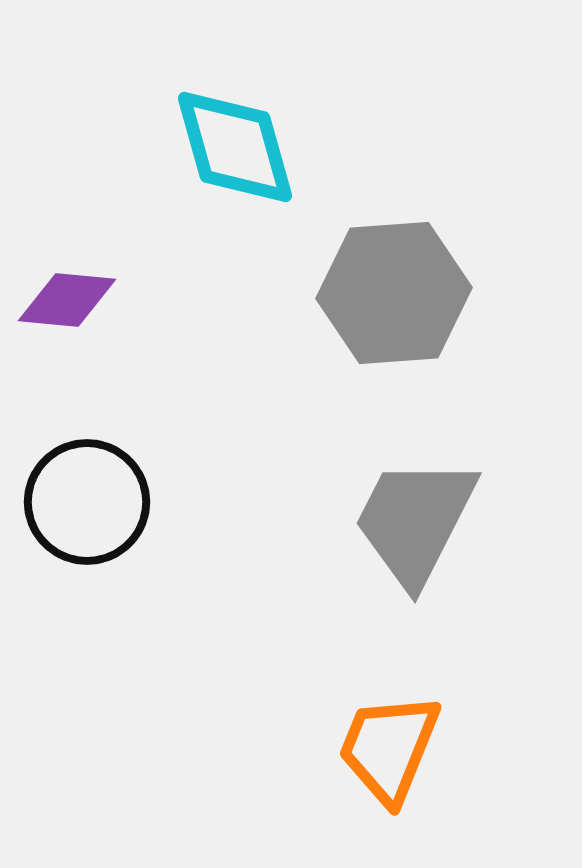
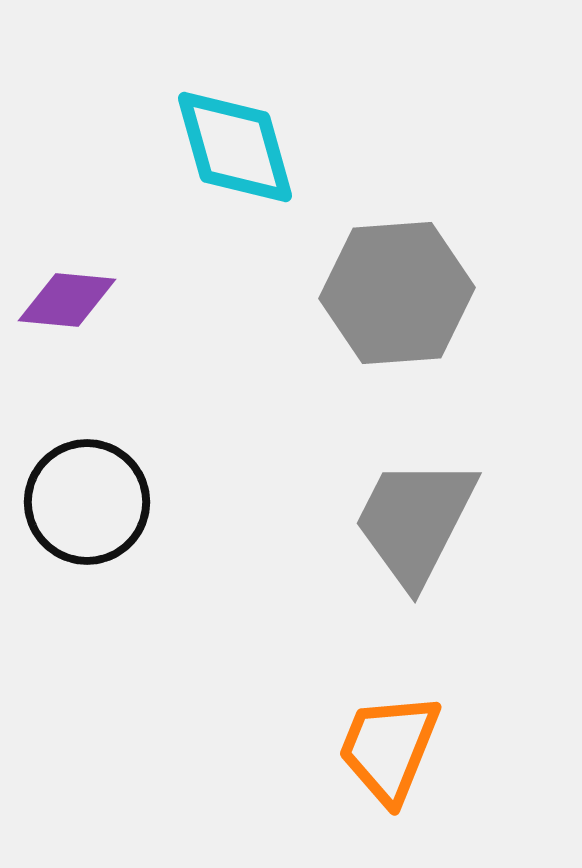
gray hexagon: moved 3 px right
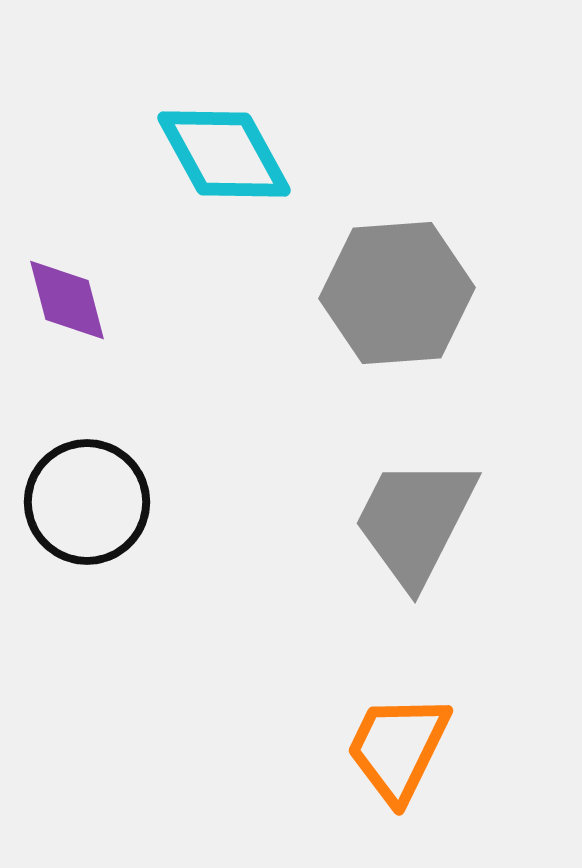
cyan diamond: moved 11 px left, 7 px down; rotated 13 degrees counterclockwise
purple diamond: rotated 70 degrees clockwise
orange trapezoid: moved 9 px right; rotated 4 degrees clockwise
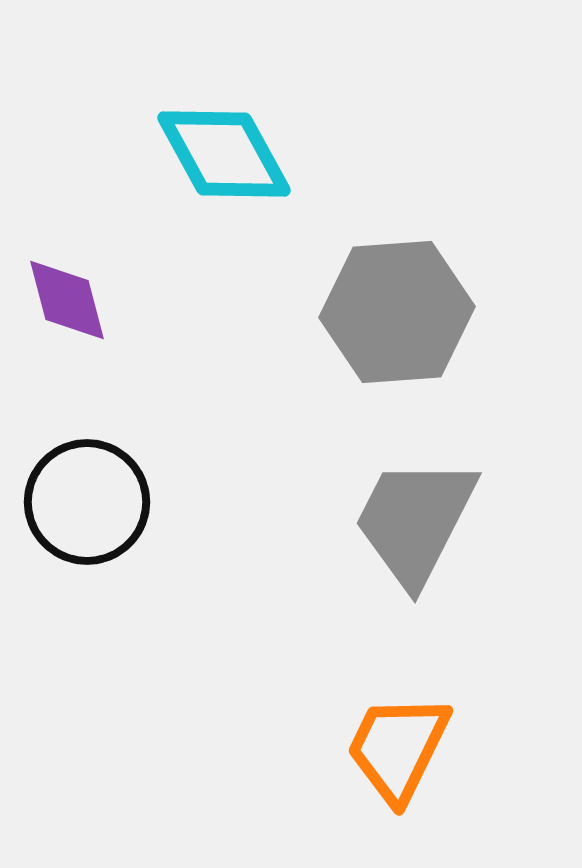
gray hexagon: moved 19 px down
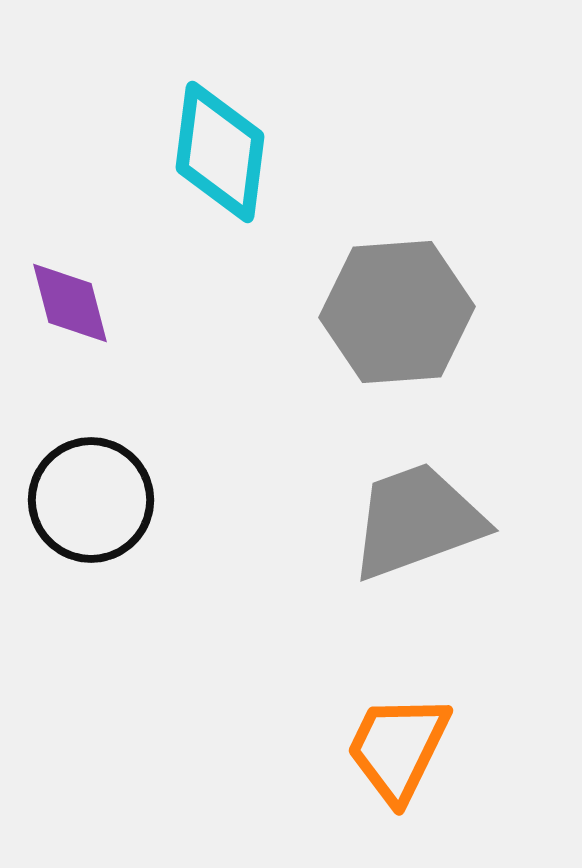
cyan diamond: moved 4 px left, 2 px up; rotated 36 degrees clockwise
purple diamond: moved 3 px right, 3 px down
black circle: moved 4 px right, 2 px up
gray trapezoid: moved 2 px right; rotated 43 degrees clockwise
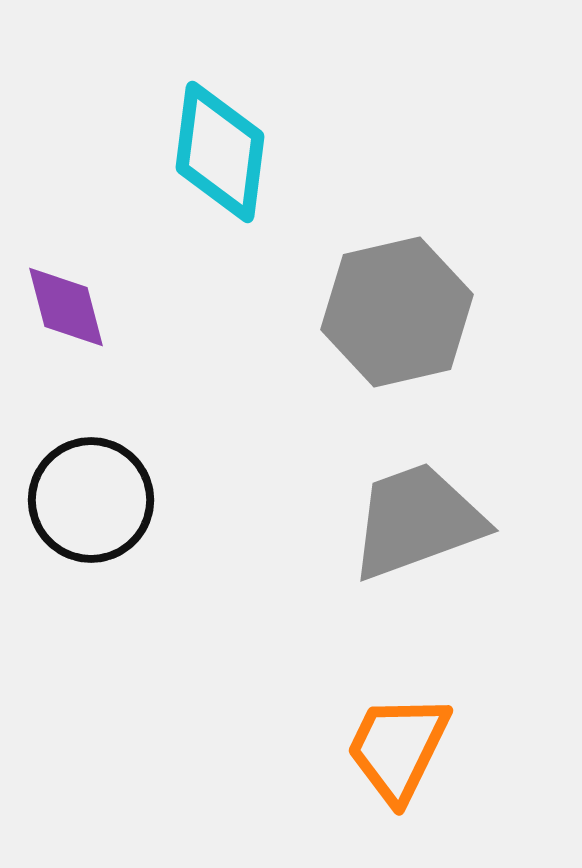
purple diamond: moved 4 px left, 4 px down
gray hexagon: rotated 9 degrees counterclockwise
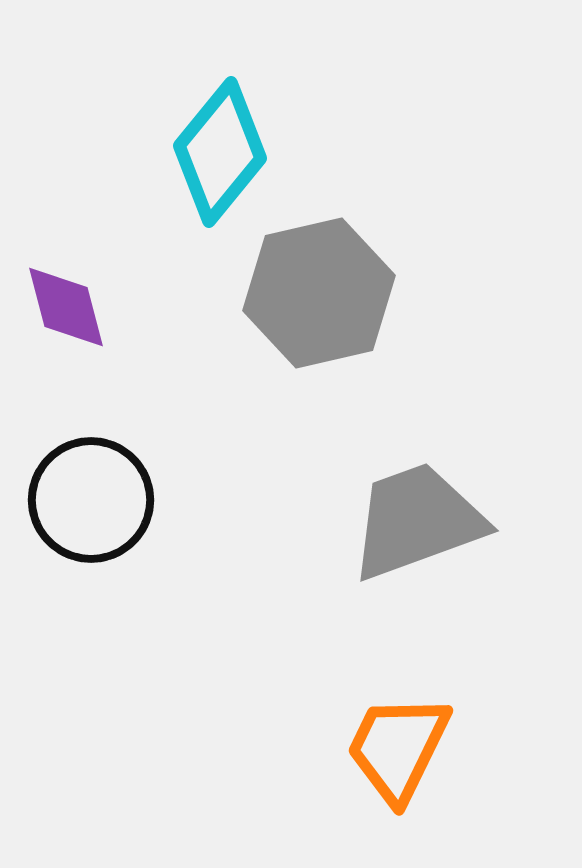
cyan diamond: rotated 32 degrees clockwise
gray hexagon: moved 78 px left, 19 px up
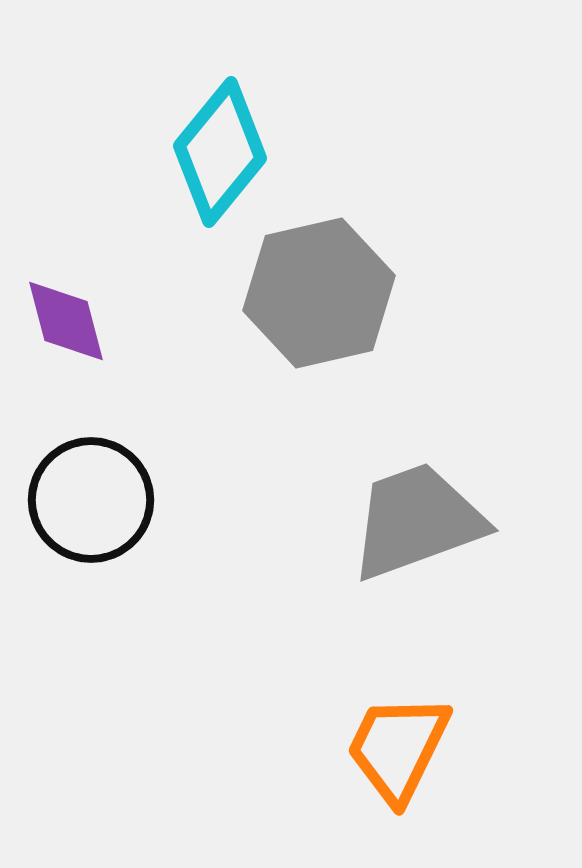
purple diamond: moved 14 px down
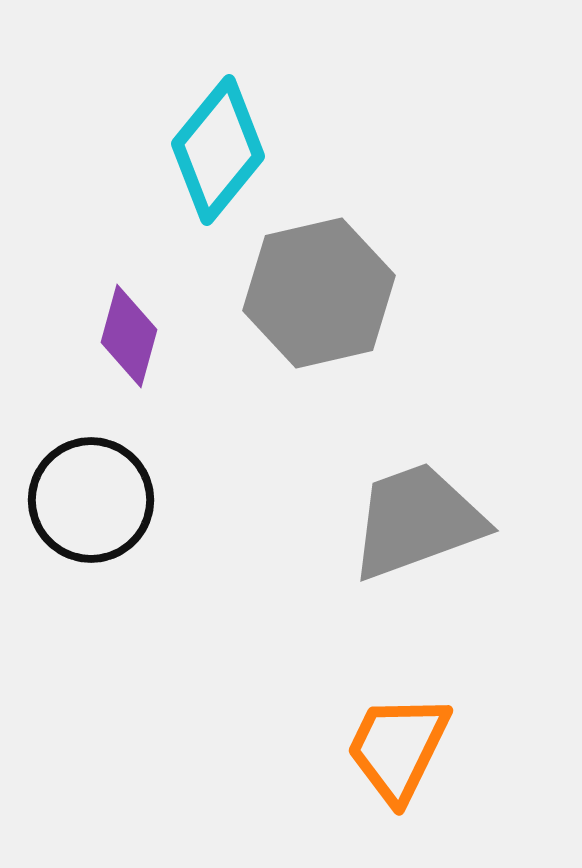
cyan diamond: moved 2 px left, 2 px up
purple diamond: moved 63 px right, 15 px down; rotated 30 degrees clockwise
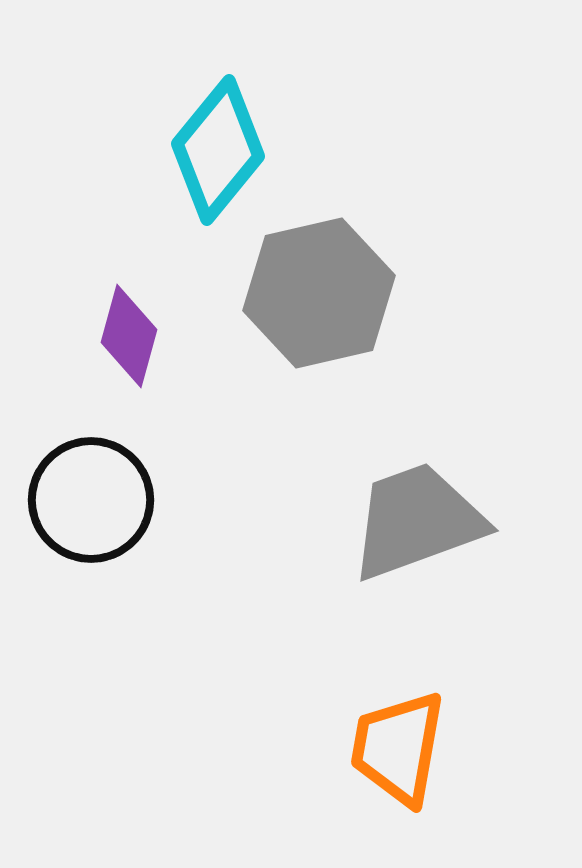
orange trapezoid: rotated 16 degrees counterclockwise
